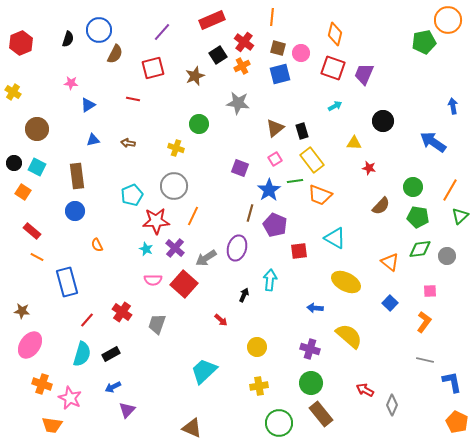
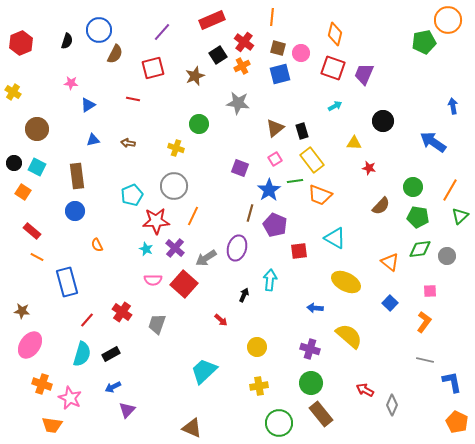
black semicircle at (68, 39): moved 1 px left, 2 px down
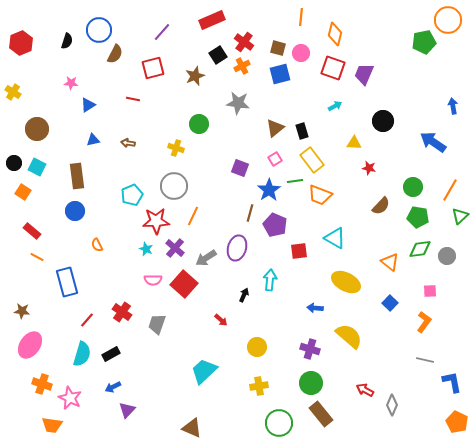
orange line at (272, 17): moved 29 px right
